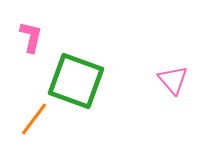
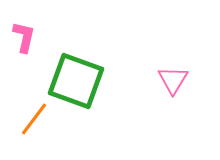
pink L-shape: moved 7 px left
pink triangle: rotated 12 degrees clockwise
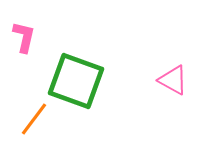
pink triangle: rotated 32 degrees counterclockwise
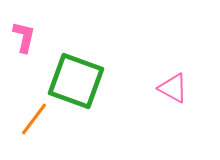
pink triangle: moved 8 px down
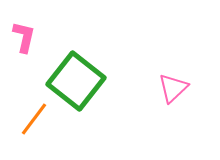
green square: rotated 18 degrees clockwise
pink triangle: rotated 48 degrees clockwise
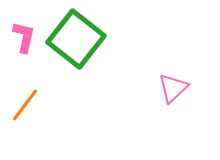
green square: moved 42 px up
orange line: moved 9 px left, 14 px up
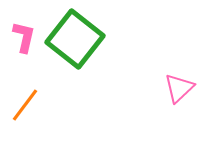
green square: moved 1 px left
pink triangle: moved 6 px right
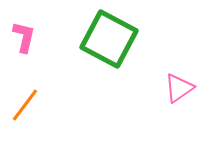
green square: moved 34 px right; rotated 10 degrees counterclockwise
pink triangle: rotated 8 degrees clockwise
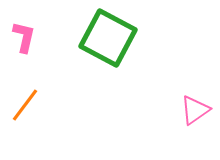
green square: moved 1 px left, 1 px up
pink triangle: moved 16 px right, 22 px down
